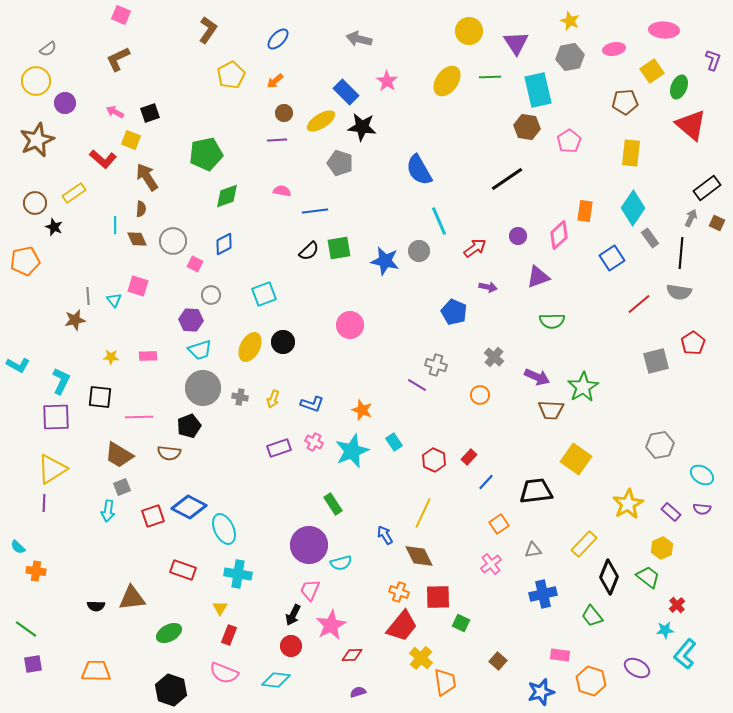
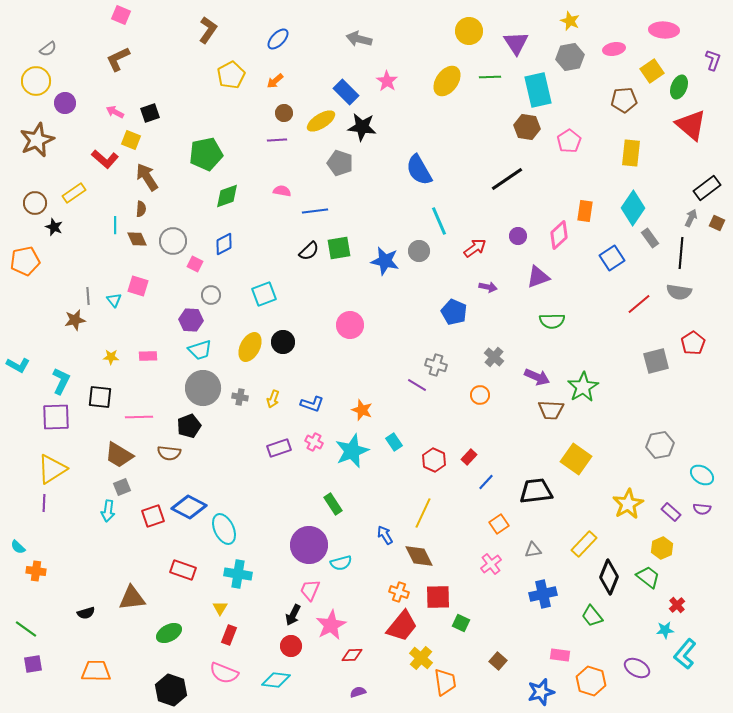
brown pentagon at (625, 102): moved 1 px left, 2 px up
red L-shape at (103, 159): moved 2 px right
black semicircle at (96, 606): moved 10 px left, 7 px down; rotated 18 degrees counterclockwise
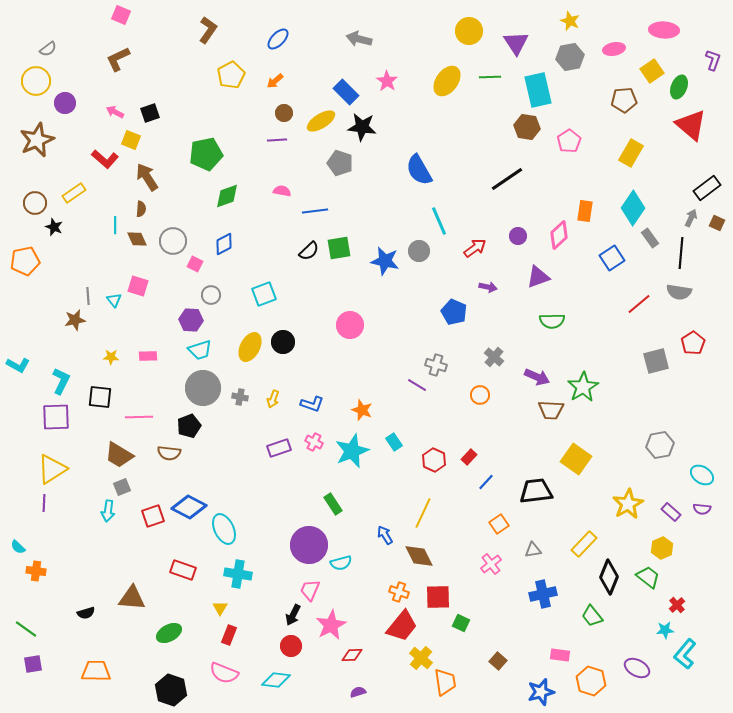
yellow rectangle at (631, 153): rotated 24 degrees clockwise
brown triangle at (132, 598): rotated 12 degrees clockwise
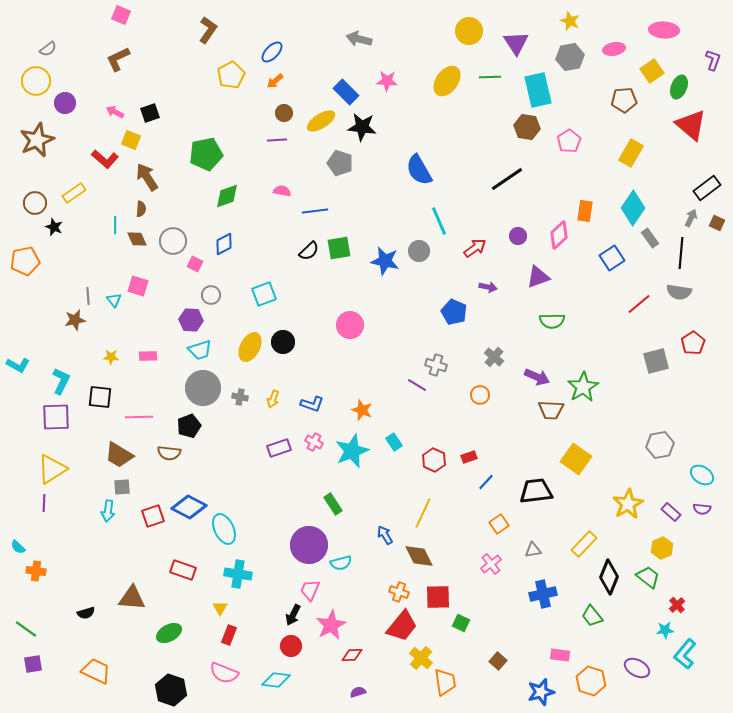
blue ellipse at (278, 39): moved 6 px left, 13 px down
pink star at (387, 81): rotated 30 degrees counterclockwise
red rectangle at (469, 457): rotated 28 degrees clockwise
gray square at (122, 487): rotated 18 degrees clockwise
orange trapezoid at (96, 671): rotated 24 degrees clockwise
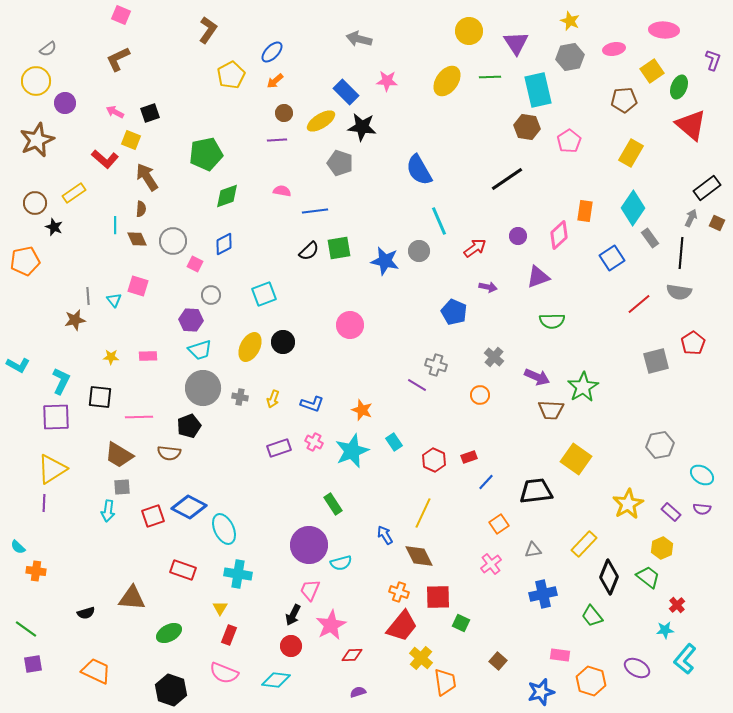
cyan L-shape at (685, 654): moved 5 px down
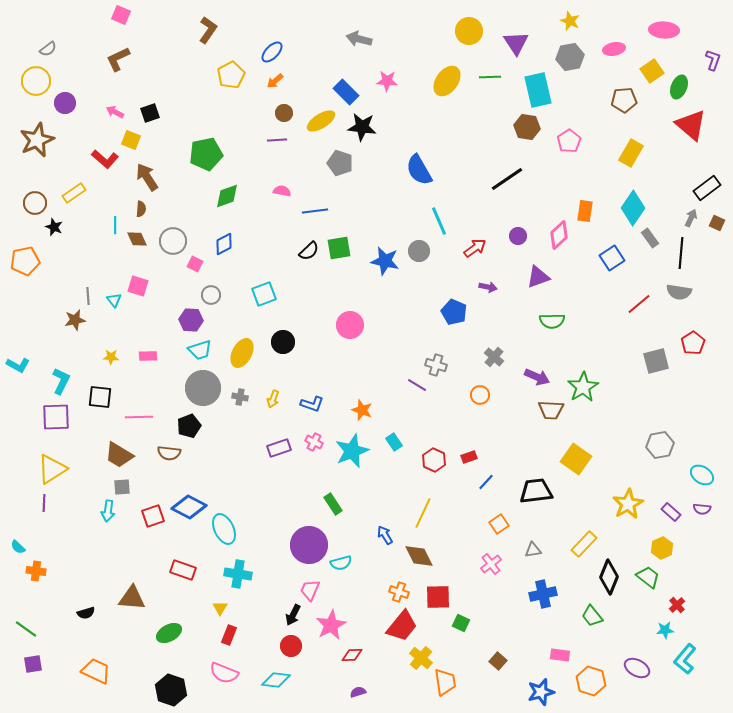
yellow ellipse at (250, 347): moved 8 px left, 6 px down
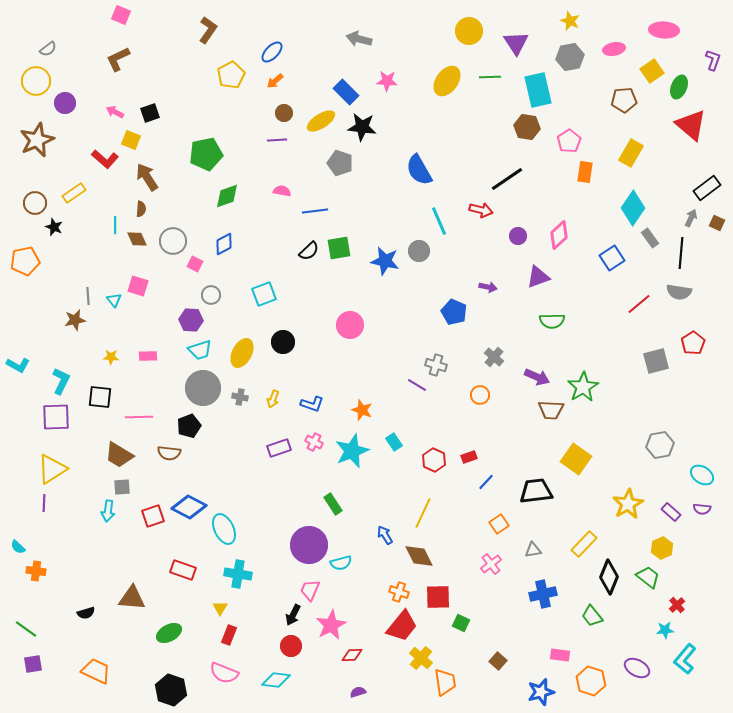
orange rectangle at (585, 211): moved 39 px up
red arrow at (475, 248): moved 6 px right, 38 px up; rotated 50 degrees clockwise
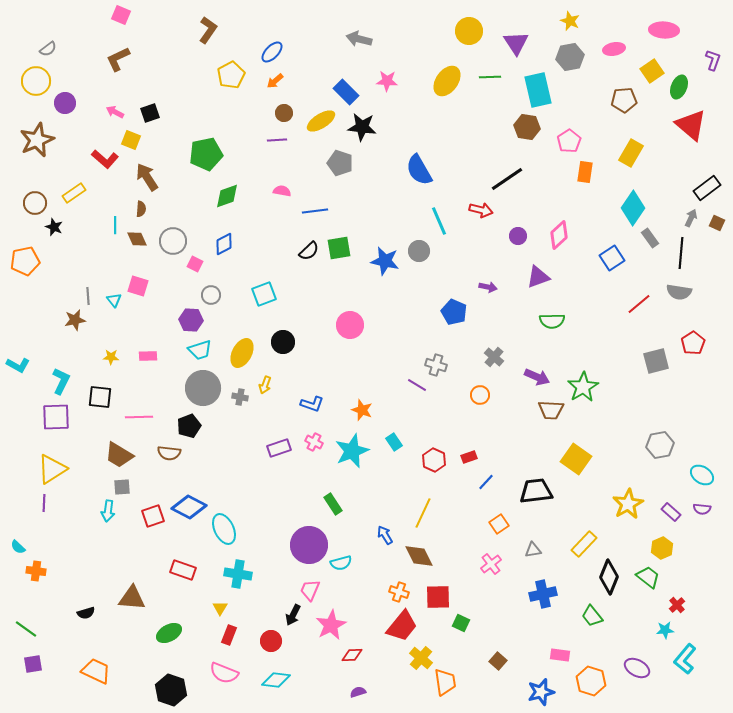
yellow arrow at (273, 399): moved 8 px left, 14 px up
red circle at (291, 646): moved 20 px left, 5 px up
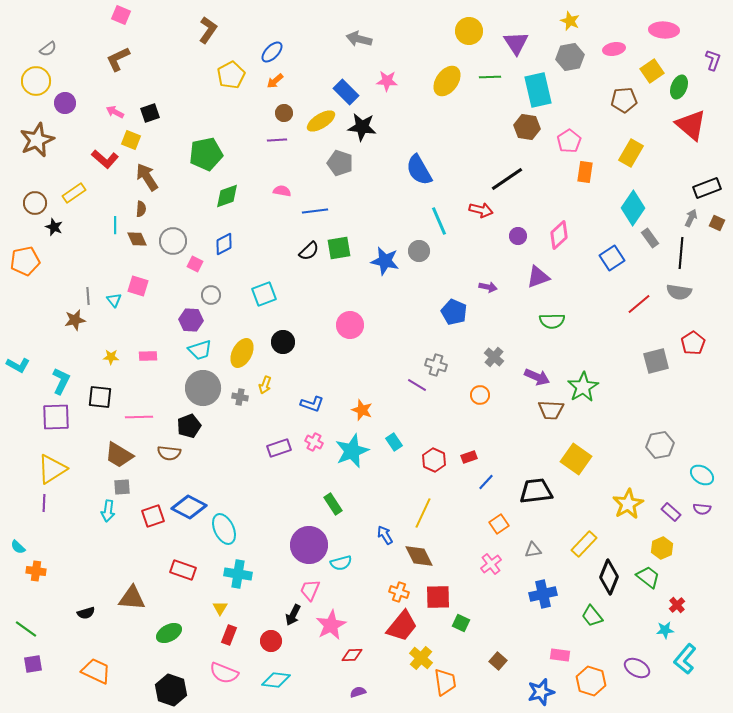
black rectangle at (707, 188): rotated 16 degrees clockwise
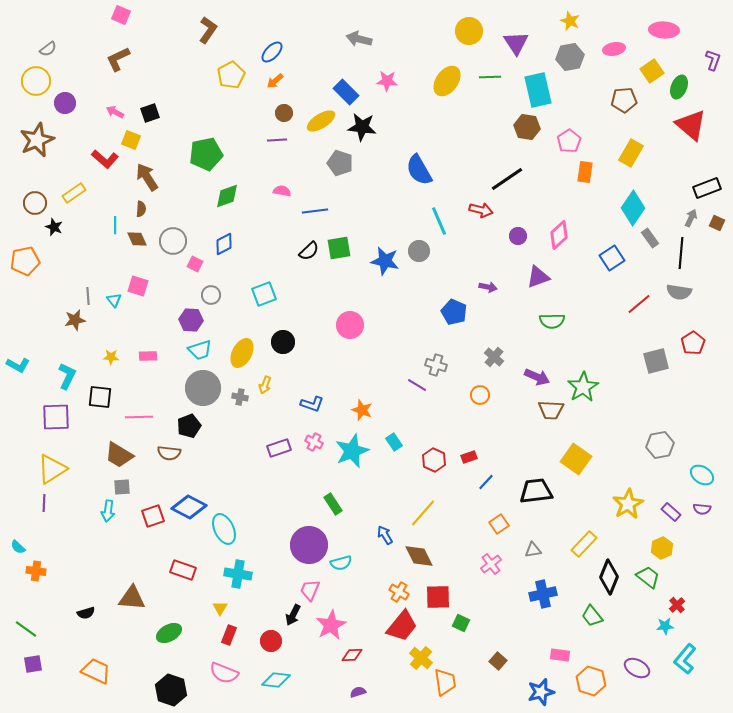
cyan L-shape at (61, 381): moved 6 px right, 5 px up
yellow line at (423, 513): rotated 16 degrees clockwise
orange cross at (399, 592): rotated 12 degrees clockwise
cyan star at (665, 630): moved 4 px up
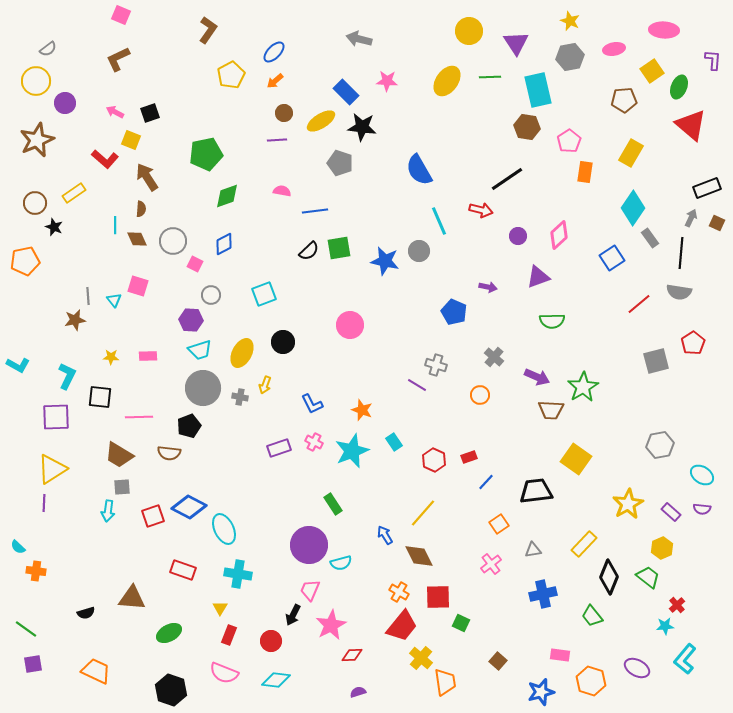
blue ellipse at (272, 52): moved 2 px right
purple L-shape at (713, 60): rotated 15 degrees counterclockwise
blue L-shape at (312, 404): rotated 45 degrees clockwise
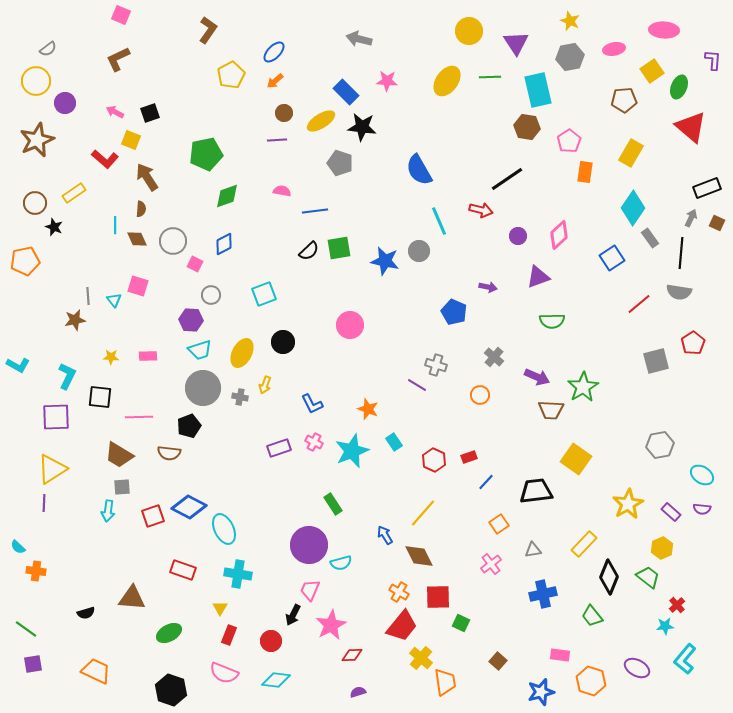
red triangle at (691, 125): moved 2 px down
orange star at (362, 410): moved 6 px right, 1 px up
